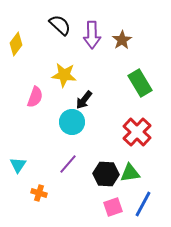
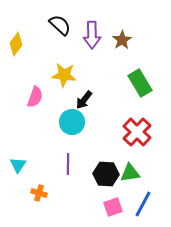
purple line: rotated 40 degrees counterclockwise
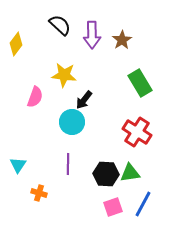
red cross: rotated 12 degrees counterclockwise
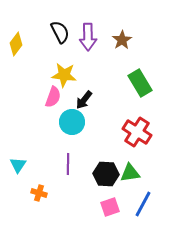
black semicircle: moved 7 px down; rotated 20 degrees clockwise
purple arrow: moved 4 px left, 2 px down
pink semicircle: moved 18 px right
pink square: moved 3 px left
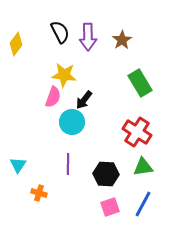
green triangle: moved 13 px right, 6 px up
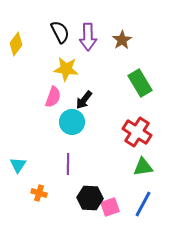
yellow star: moved 2 px right, 6 px up
black hexagon: moved 16 px left, 24 px down
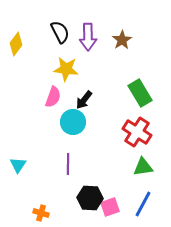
green rectangle: moved 10 px down
cyan circle: moved 1 px right
orange cross: moved 2 px right, 20 px down
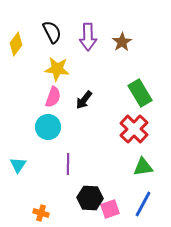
black semicircle: moved 8 px left
brown star: moved 2 px down
yellow star: moved 9 px left
cyan circle: moved 25 px left, 5 px down
red cross: moved 3 px left, 3 px up; rotated 12 degrees clockwise
pink square: moved 2 px down
